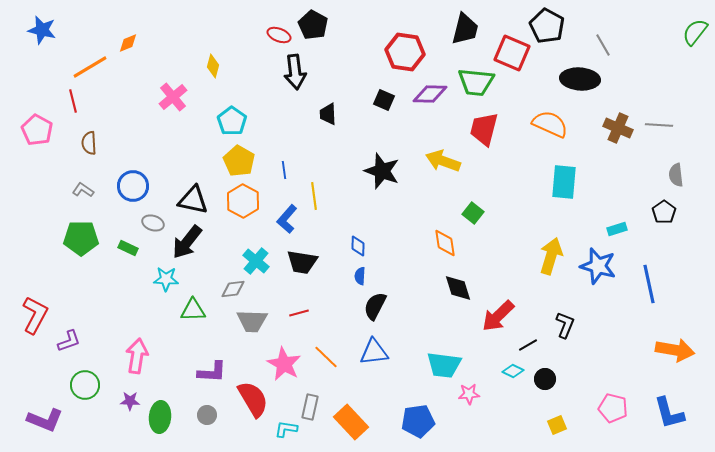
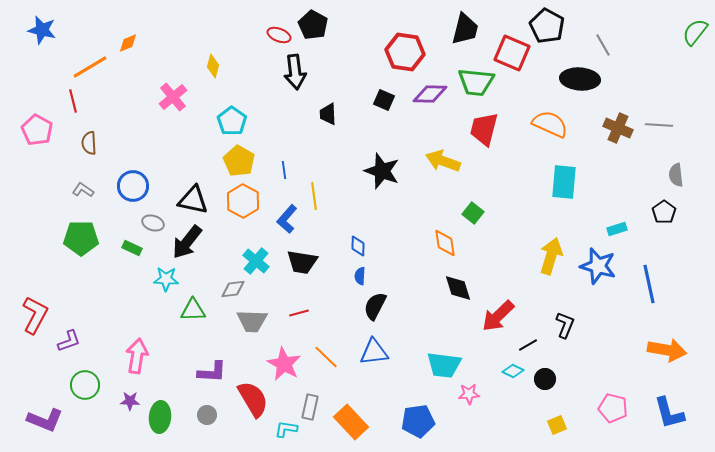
green rectangle at (128, 248): moved 4 px right
orange arrow at (675, 350): moved 8 px left
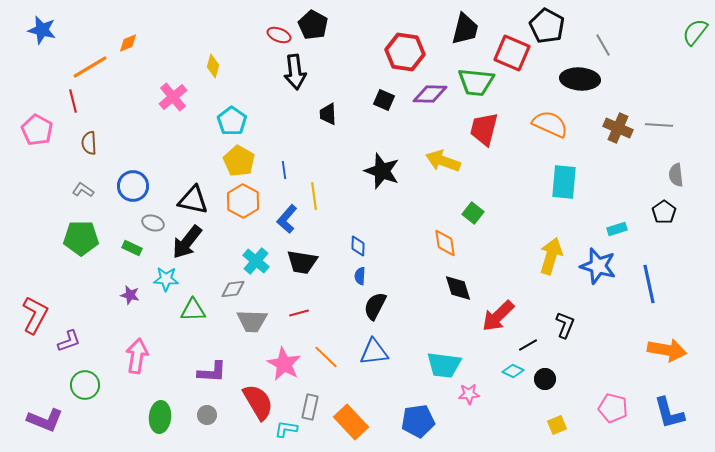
red semicircle at (253, 399): moved 5 px right, 3 px down
purple star at (130, 401): moved 106 px up; rotated 12 degrees clockwise
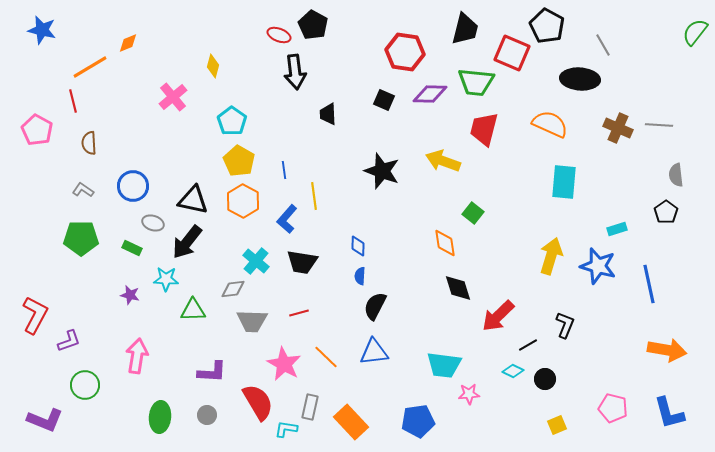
black pentagon at (664, 212): moved 2 px right
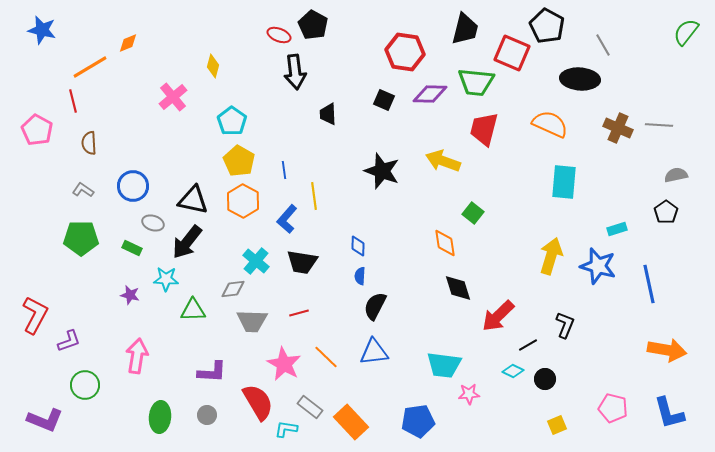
green semicircle at (695, 32): moved 9 px left
gray semicircle at (676, 175): rotated 85 degrees clockwise
gray rectangle at (310, 407): rotated 65 degrees counterclockwise
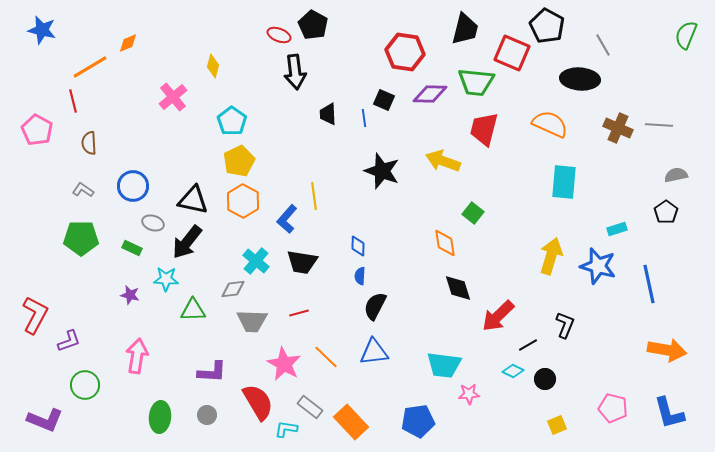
green semicircle at (686, 32): moved 3 px down; rotated 16 degrees counterclockwise
yellow pentagon at (239, 161): rotated 16 degrees clockwise
blue line at (284, 170): moved 80 px right, 52 px up
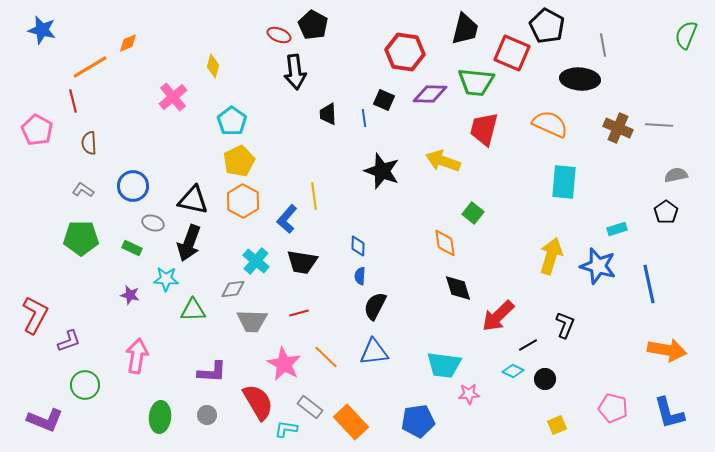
gray line at (603, 45): rotated 20 degrees clockwise
black arrow at (187, 242): moved 2 px right, 1 px down; rotated 18 degrees counterclockwise
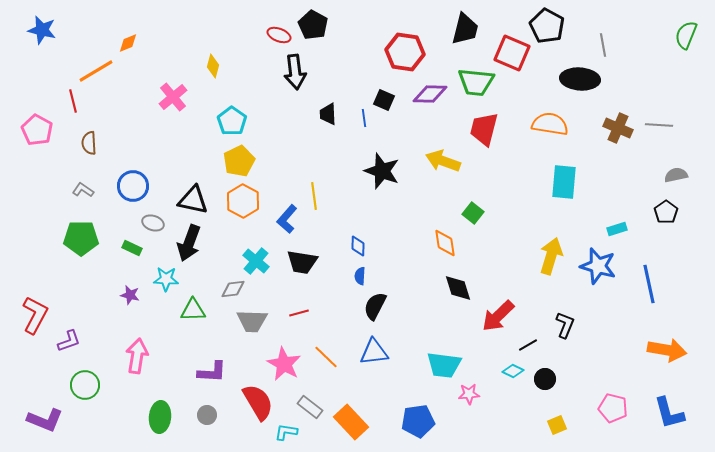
orange line at (90, 67): moved 6 px right, 4 px down
orange semicircle at (550, 124): rotated 15 degrees counterclockwise
cyan L-shape at (286, 429): moved 3 px down
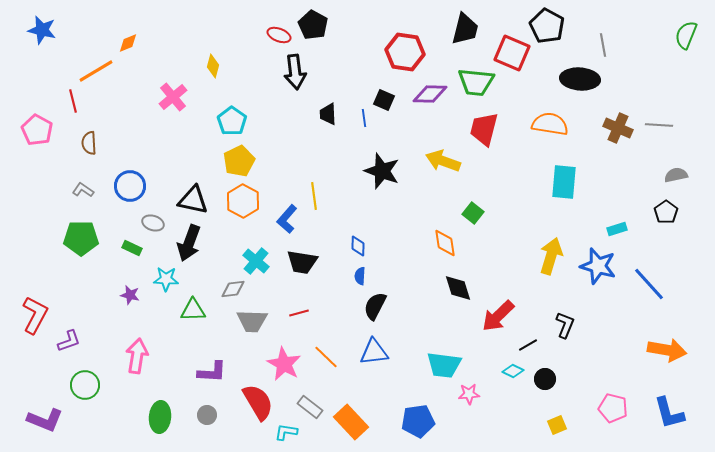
blue circle at (133, 186): moved 3 px left
blue line at (649, 284): rotated 30 degrees counterclockwise
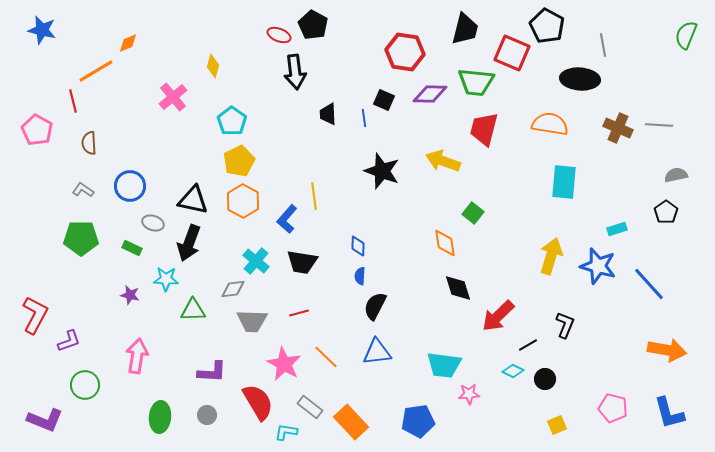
blue triangle at (374, 352): moved 3 px right
